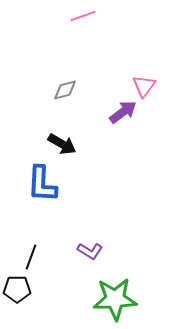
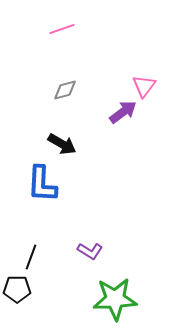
pink line: moved 21 px left, 13 px down
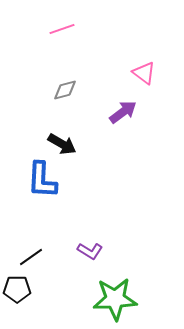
pink triangle: moved 13 px up; rotated 30 degrees counterclockwise
blue L-shape: moved 4 px up
black line: rotated 35 degrees clockwise
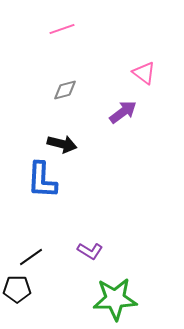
black arrow: rotated 16 degrees counterclockwise
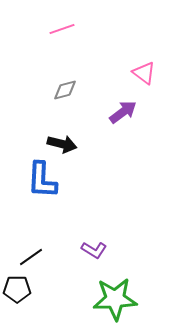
purple L-shape: moved 4 px right, 1 px up
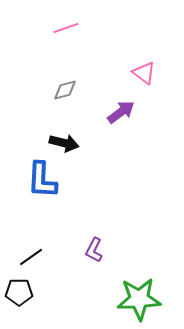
pink line: moved 4 px right, 1 px up
purple arrow: moved 2 px left
black arrow: moved 2 px right, 1 px up
purple L-shape: rotated 85 degrees clockwise
black pentagon: moved 2 px right, 3 px down
green star: moved 24 px right
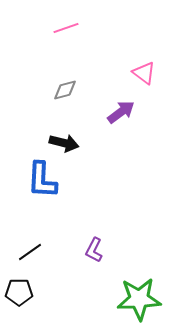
black line: moved 1 px left, 5 px up
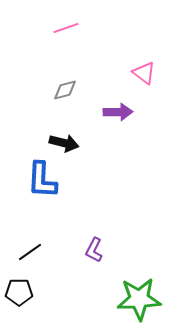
purple arrow: moved 3 px left; rotated 36 degrees clockwise
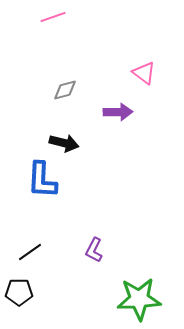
pink line: moved 13 px left, 11 px up
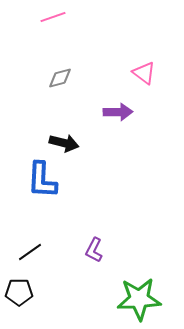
gray diamond: moved 5 px left, 12 px up
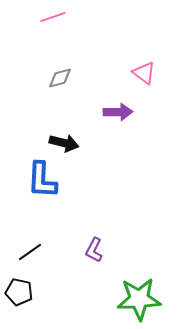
black pentagon: rotated 12 degrees clockwise
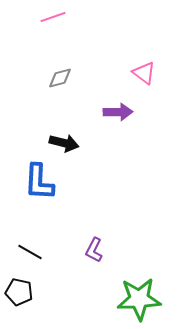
blue L-shape: moved 3 px left, 2 px down
black line: rotated 65 degrees clockwise
